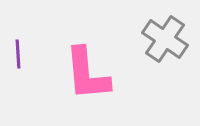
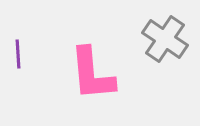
pink L-shape: moved 5 px right
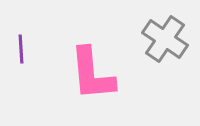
purple line: moved 3 px right, 5 px up
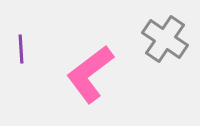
pink L-shape: moved 2 px left; rotated 58 degrees clockwise
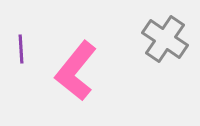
pink L-shape: moved 14 px left, 3 px up; rotated 14 degrees counterclockwise
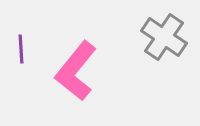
gray cross: moved 1 px left, 2 px up
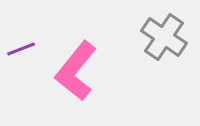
purple line: rotated 72 degrees clockwise
